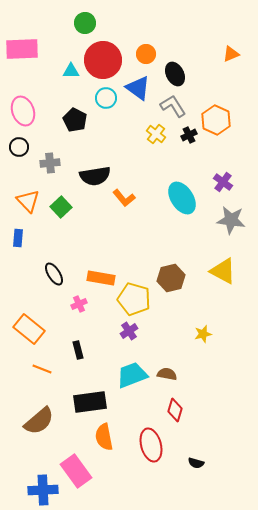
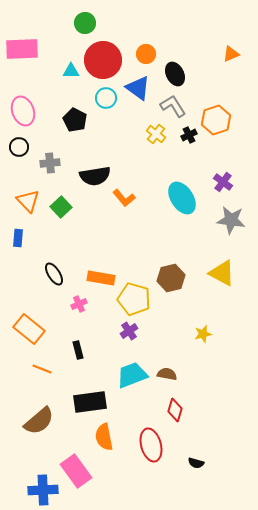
orange hexagon at (216, 120): rotated 16 degrees clockwise
yellow triangle at (223, 271): moved 1 px left, 2 px down
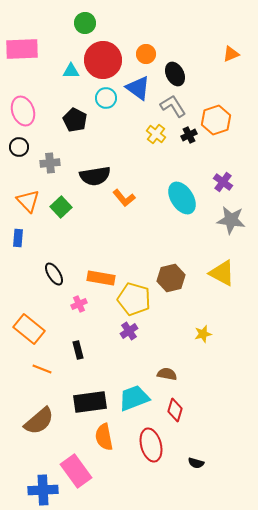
cyan trapezoid at (132, 375): moved 2 px right, 23 px down
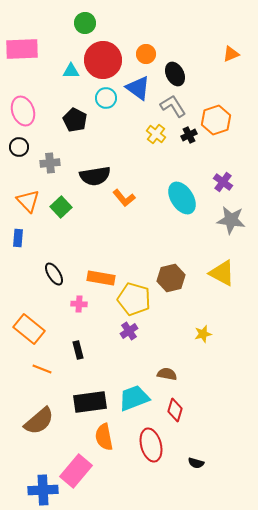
pink cross at (79, 304): rotated 28 degrees clockwise
pink rectangle at (76, 471): rotated 76 degrees clockwise
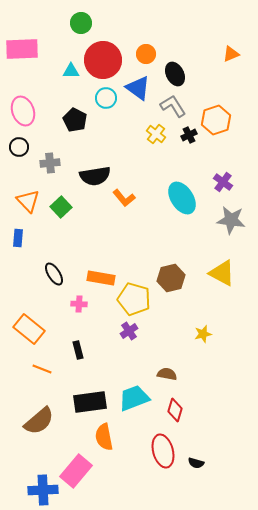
green circle at (85, 23): moved 4 px left
red ellipse at (151, 445): moved 12 px right, 6 px down
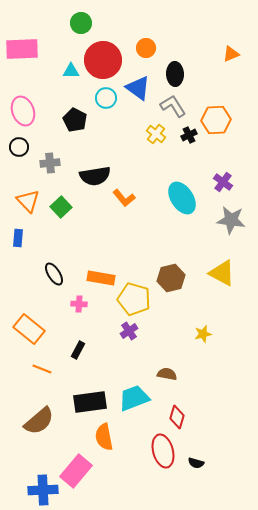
orange circle at (146, 54): moved 6 px up
black ellipse at (175, 74): rotated 25 degrees clockwise
orange hexagon at (216, 120): rotated 16 degrees clockwise
black rectangle at (78, 350): rotated 42 degrees clockwise
red diamond at (175, 410): moved 2 px right, 7 px down
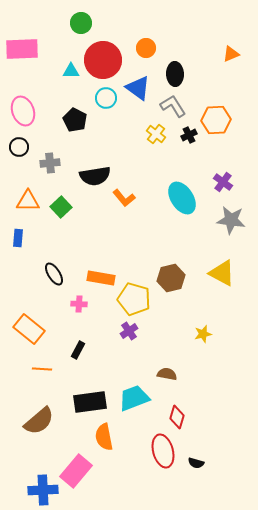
orange triangle at (28, 201): rotated 45 degrees counterclockwise
orange line at (42, 369): rotated 18 degrees counterclockwise
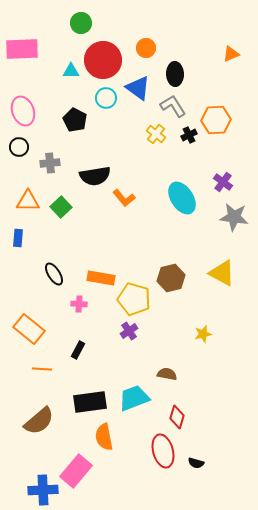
gray star at (231, 220): moved 3 px right, 3 px up
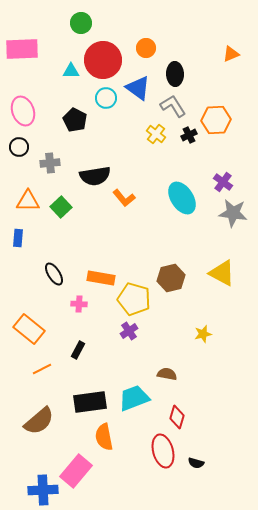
gray star at (234, 217): moved 1 px left, 4 px up
orange line at (42, 369): rotated 30 degrees counterclockwise
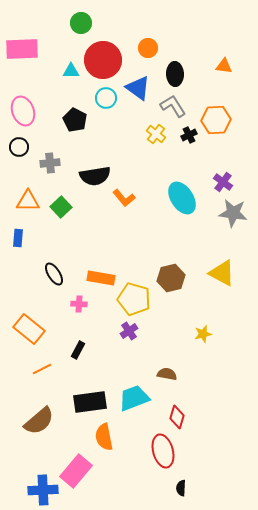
orange circle at (146, 48): moved 2 px right
orange triangle at (231, 54): moved 7 px left, 12 px down; rotated 30 degrees clockwise
black semicircle at (196, 463): moved 15 px left, 25 px down; rotated 77 degrees clockwise
